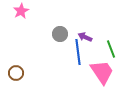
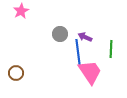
green line: rotated 24 degrees clockwise
pink trapezoid: moved 12 px left
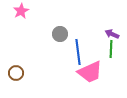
purple arrow: moved 27 px right, 3 px up
pink trapezoid: rotated 100 degrees clockwise
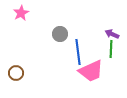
pink star: moved 2 px down
pink trapezoid: moved 1 px right, 1 px up
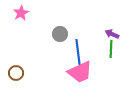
pink trapezoid: moved 11 px left, 1 px down
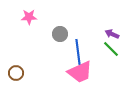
pink star: moved 8 px right, 4 px down; rotated 28 degrees clockwise
green line: rotated 48 degrees counterclockwise
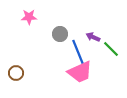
purple arrow: moved 19 px left, 3 px down
blue line: rotated 15 degrees counterclockwise
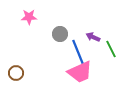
green line: rotated 18 degrees clockwise
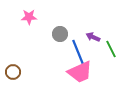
brown circle: moved 3 px left, 1 px up
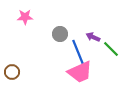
pink star: moved 4 px left
green line: rotated 18 degrees counterclockwise
brown circle: moved 1 px left
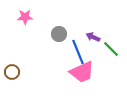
gray circle: moved 1 px left
pink trapezoid: moved 2 px right
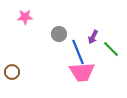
purple arrow: rotated 88 degrees counterclockwise
pink trapezoid: rotated 20 degrees clockwise
